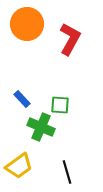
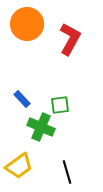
green square: rotated 12 degrees counterclockwise
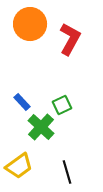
orange circle: moved 3 px right
blue rectangle: moved 3 px down
green square: moved 2 px right; rotated 18 degrees counterclockwise
green cross: rotated 20 degrees clockwise
